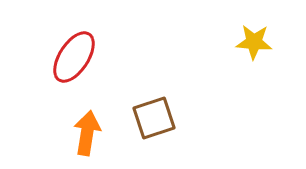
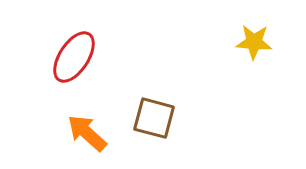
brown square: rotated 33 degrees clockwise
orange arrow: rotated 57 degrees counterclockwise
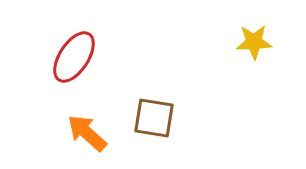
yellow star: rotated 6 degrees counterclockwise
brown square: rotated 6 degrees counterclockwise
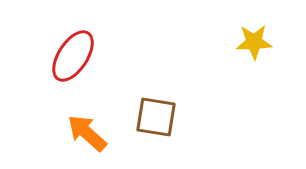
red ellipse: moved 1 px left, 1 px up
brown square: moved 2 px right, 1 px up
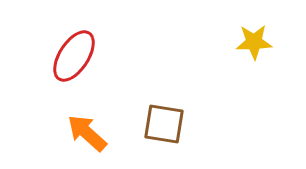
red ellipse: moved 1 px right
brown square: moved 8 px right, 7 px down
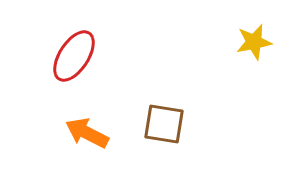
yellow star: rotated 9 degrees counterclockwise
orange arrow: rotated 15 degrees counterclockwise
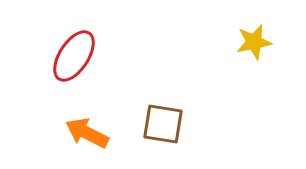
brown square: moved 1 px left
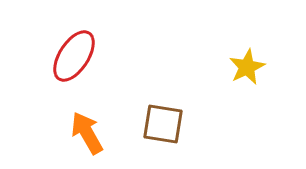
yellow star: moved 7 px left, 25 px down; rotated 15 degrees counterclockwise
orange arrow: rotated 33 degrees clockwise
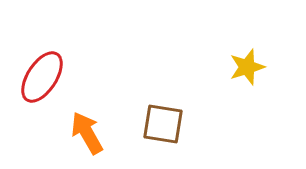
red ellipse: moved 32 px left, 21 px down
yellow star: rotated 9 degrees clockwise
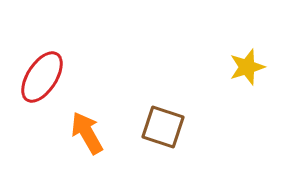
brown square: moved 3 px down; rotated 9 degrees clockwise
